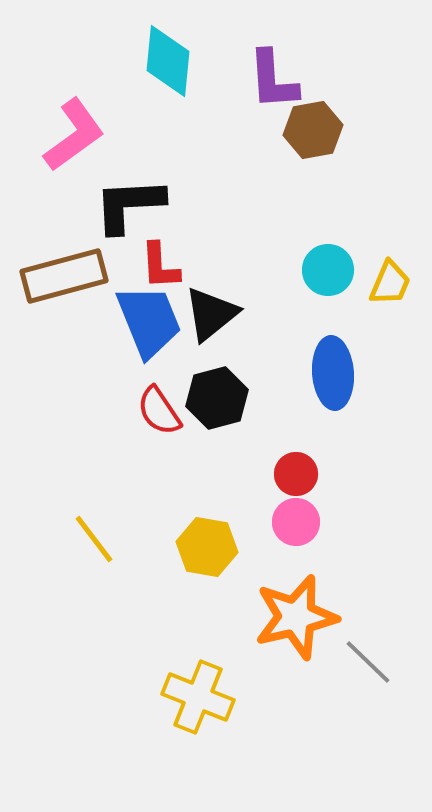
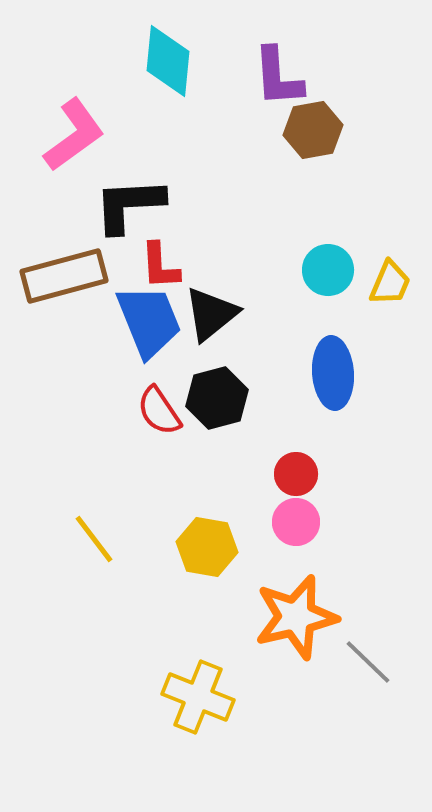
purple L-shape: moved 5 px right, 3 px up
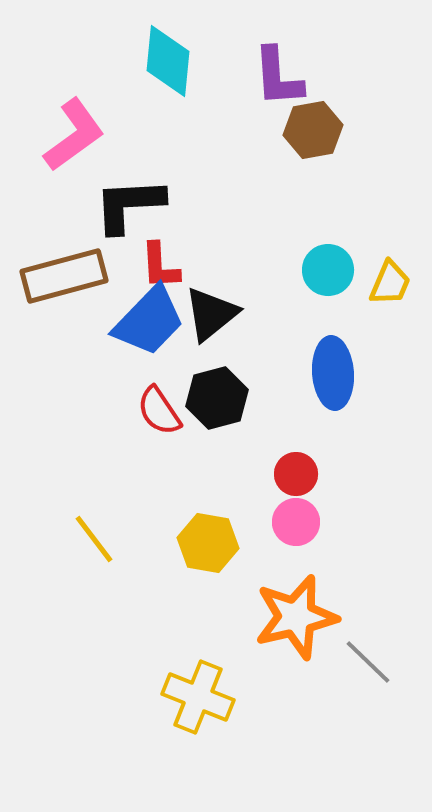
blue trapezoid: rotated 66 degrees clockwise
yellow hexagon: moved 1 px right, 4 px up
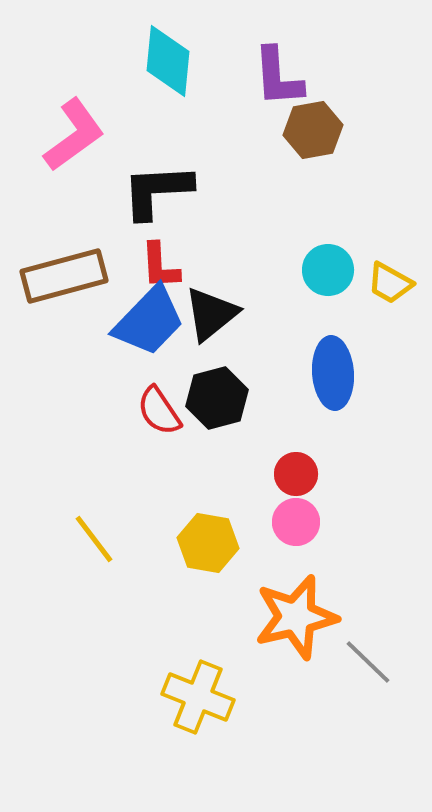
black L-shape: moved 28 px right, 14 px up
yellow trapezoid: rotated 96 degrees clockwise
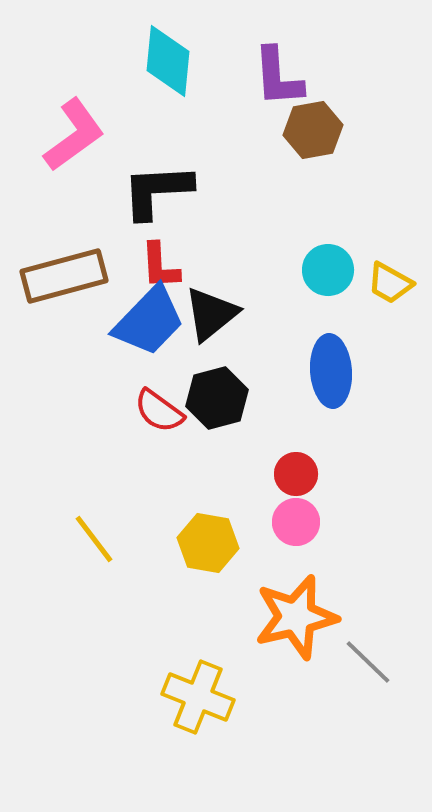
blue ellipse: moved 2 px left, 2 px up
red semicircle: rotated 20 degrees counterclockwise
